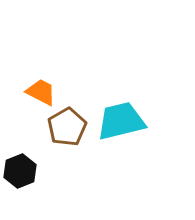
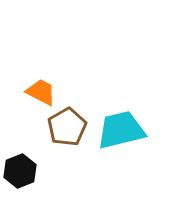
cyan trapezoid: moved 9 px down
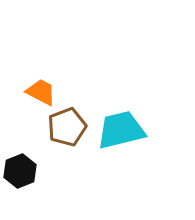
brown pentagon: rotated 9 degrees clockwise
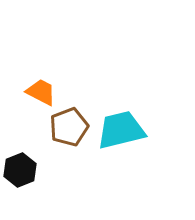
brown pentagon: moved 2 px right
black hexagon: moved 1 px up
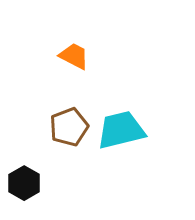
orange trapezoid: moved 33 px right, 36 px up
black hexagon: moved 4 px right, 13 px down; rotated 8 degrees counterclockwise
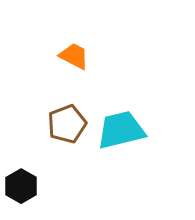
brown pentagon: moved 2 px left, 3 px up
black hexagon: moved 3 px left, 3 px down
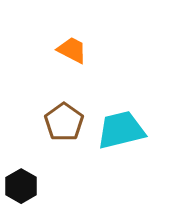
orange trapezoid: moved 2 px left, 6 px up
brown pentagon: moved 3 px left, 2 px up; rotated 15 degrees counterclockwise
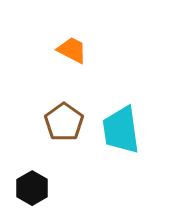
cyan trapezoid: rotated 84 degrees counterclockwise
black hexagon: moved 11 px right, 2 px down
